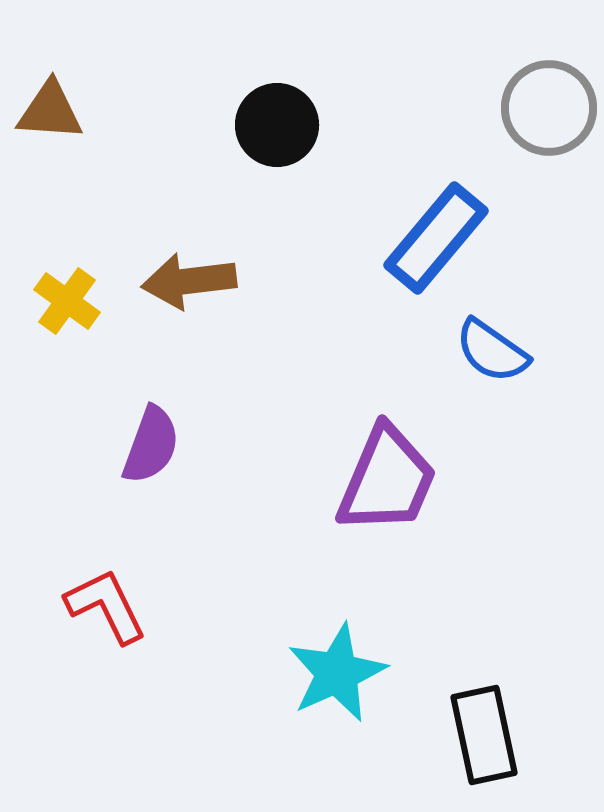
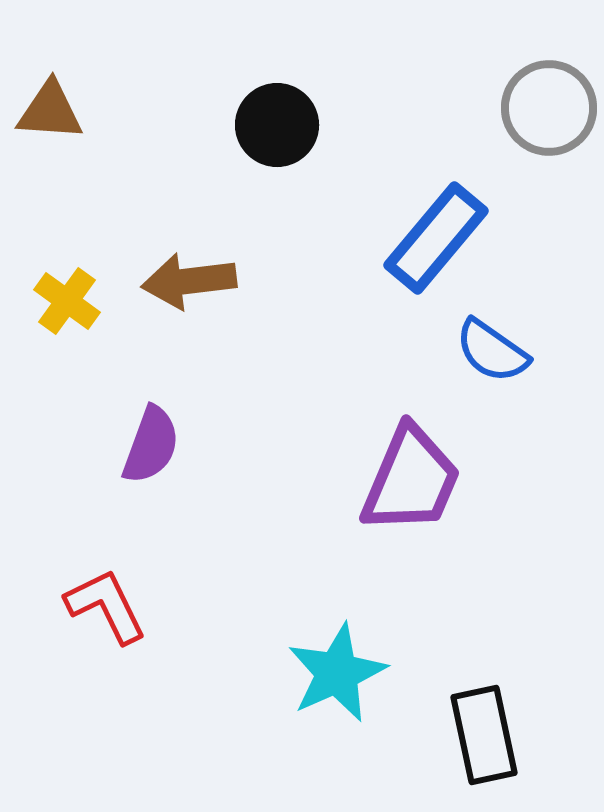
purple trapezoid: moved 24 px right
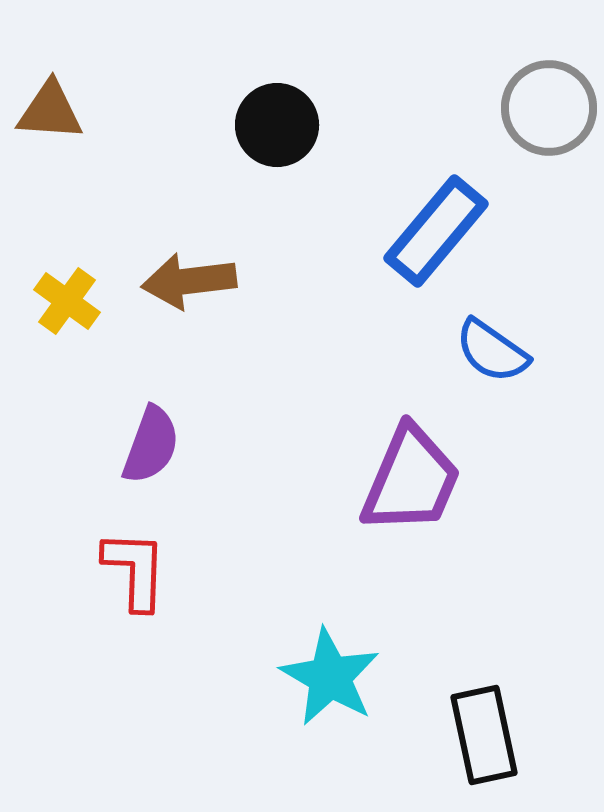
blue rectangle: moved 7 px up
red L-shape: moved 29 px right, 36 px up; rotated 28 degrees clockwise
cyan star: moved 7 px left, 4 px down; rotated 18 degrees counterclockwise
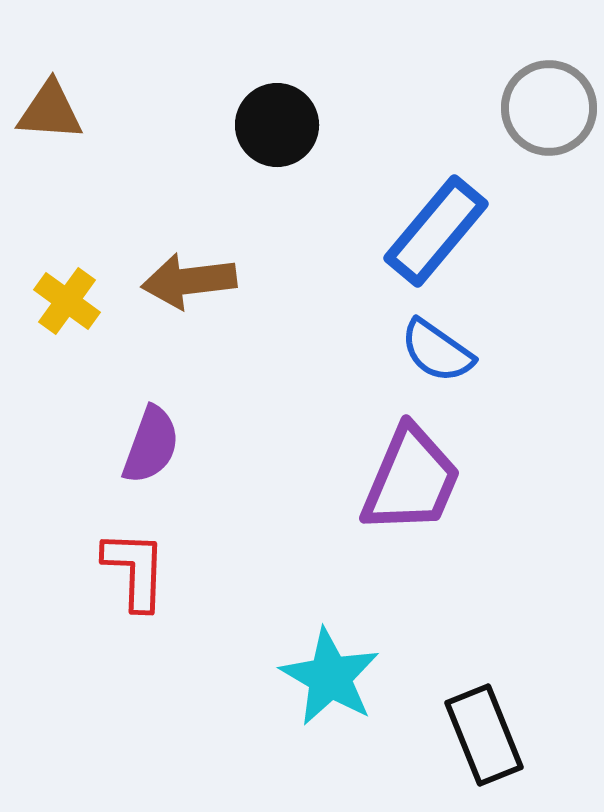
blue semicircle: moved 55 px left
black rectangle: rotated 10 degrees counterclockwise
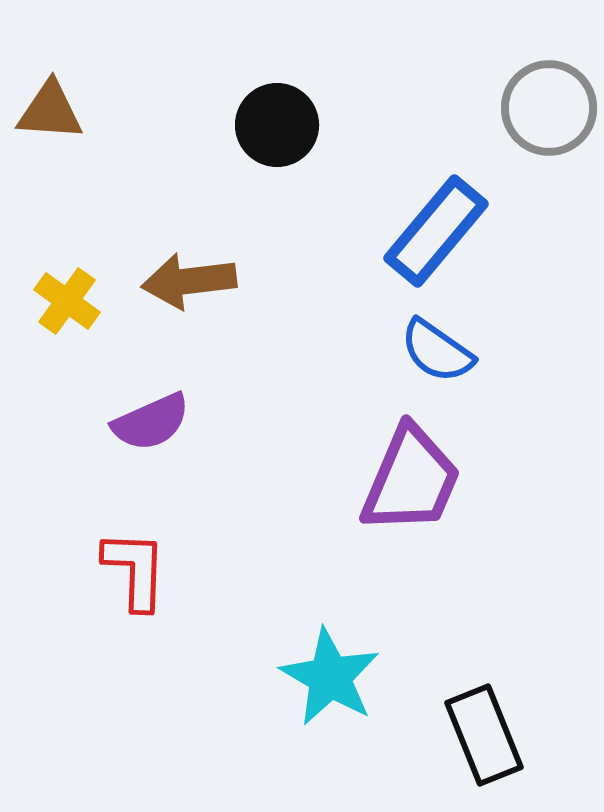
purple semicircle: moved 23 px up; rotated 46 degrees clockwise
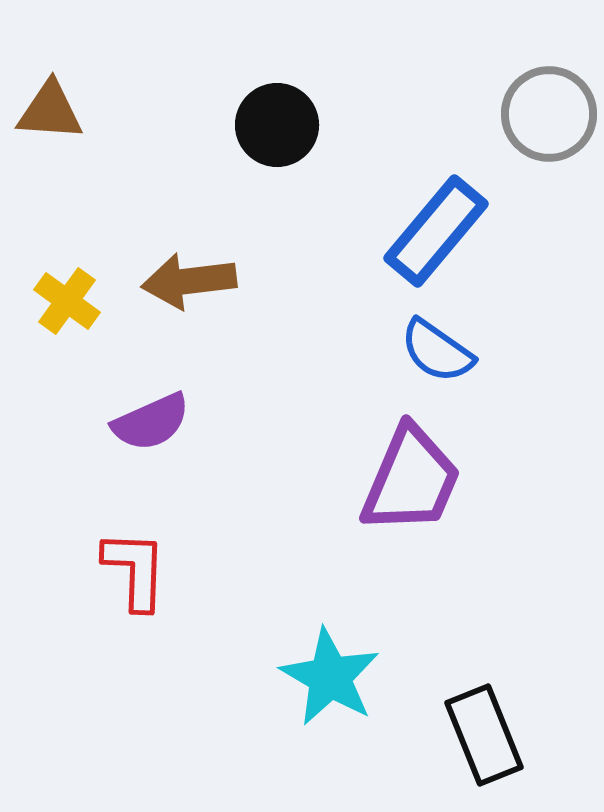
gray circle: moved 6 px down
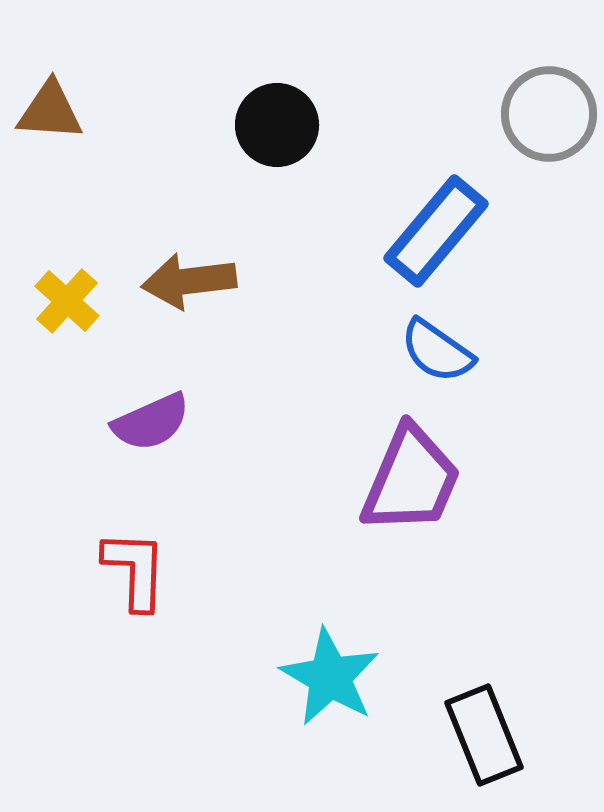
yellow cross: rotated 6 degrees clockwise
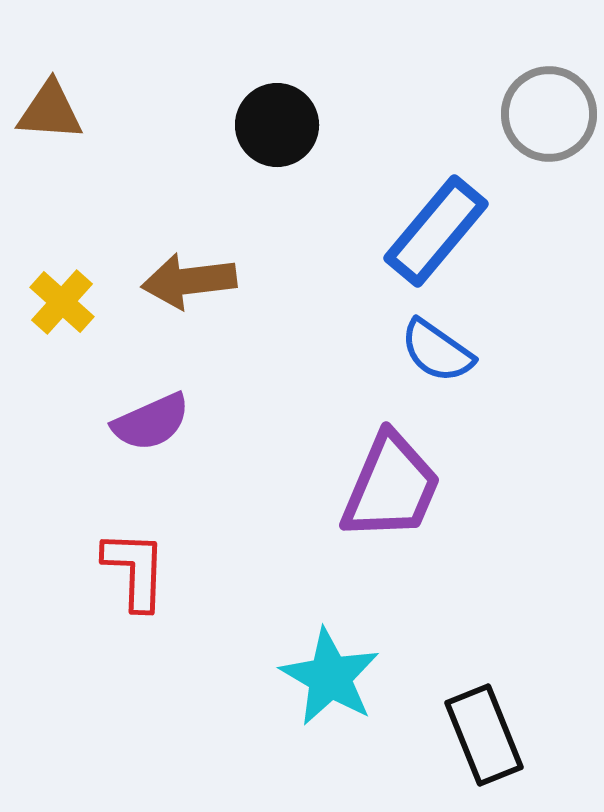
yellow cross: moved 5 px left, 1 px down
purple trapezoid: moved 20 px left, 7 px down
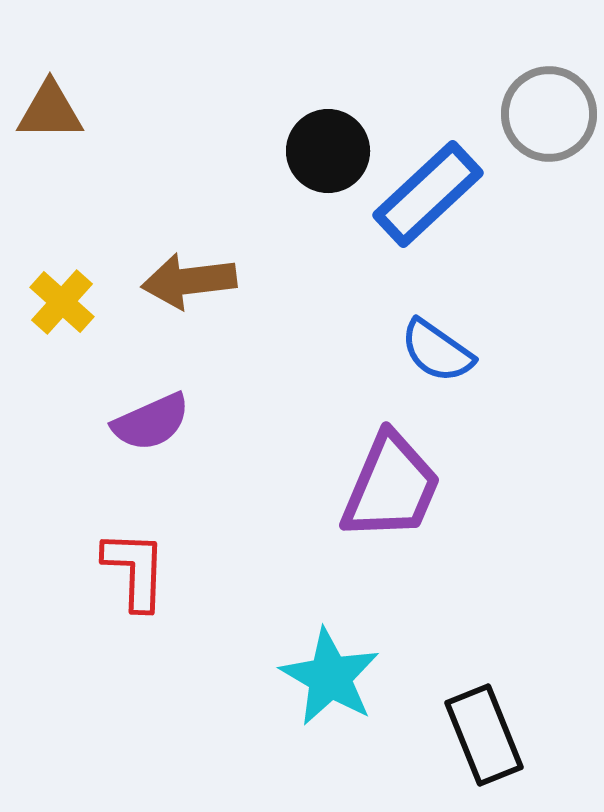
brown triangle: rotated 4 degrees counterclockwise
black circle: moved 51 px right, 26 px down
blue rectangle: moved 8 px left, 37 px up; rotated 7 degrees clockwise
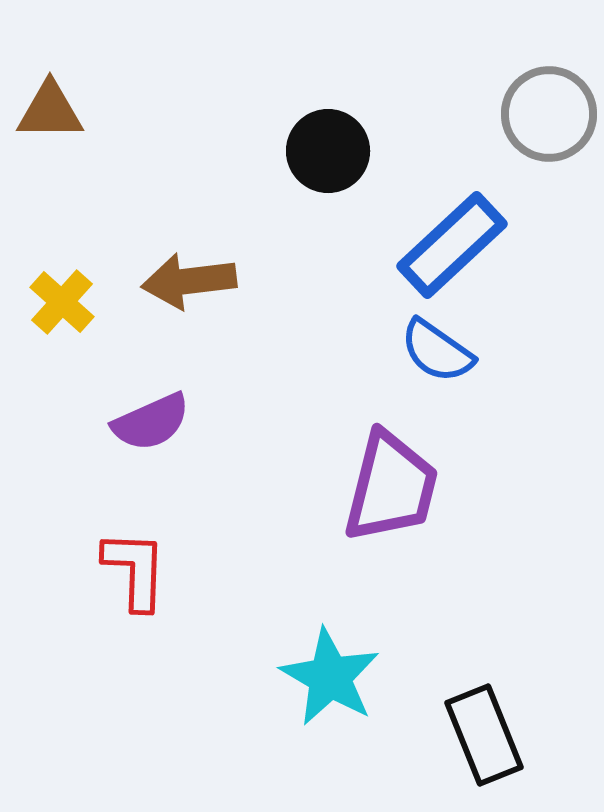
blue rectangle: moved 24 px right, 51 px down
purple trapezoid: rotated 9 degrees counterclockwise
